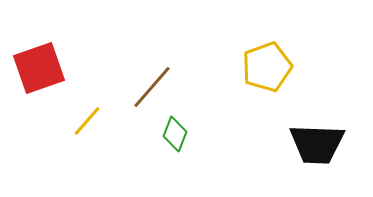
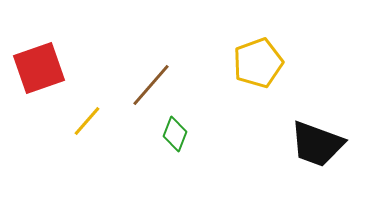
yellow pentagon: moved 9 px left, 4 px up
brown line: moved 1 px left, 2 px up
black trapezoid: rotated 18 degrees clockwise
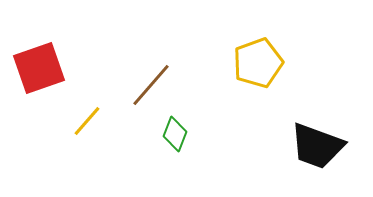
black trapezoid: moved 2 px down
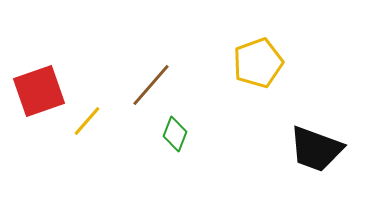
red square: moved 23 px down
black trapezoid: moved 1 px left, 3 px down
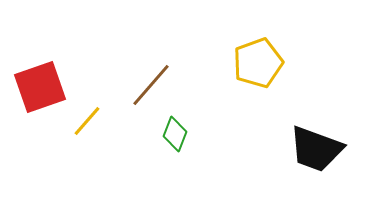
red square: moved 1 px right, 4 px up
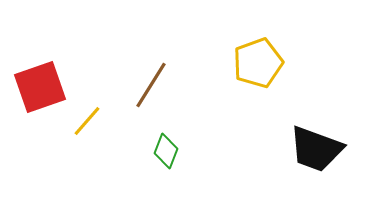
brown line: rotated 9 degrees counterclockwise
green diamond: moved 9 px left, 17 px down
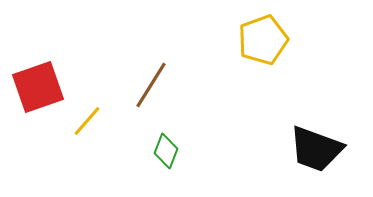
yellow pentagon: moved 5 px right, 23 px up
red square: moved 2 px left
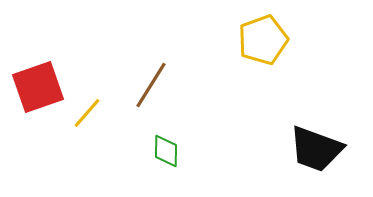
yellow line: moved 8 px up
green diamond: rotated 20 degrees counterclockwise
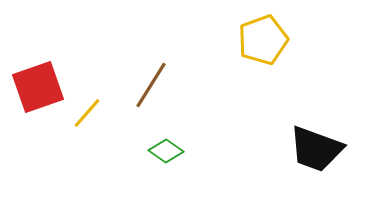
green diamond: rotated 56 degrees counterclockwise
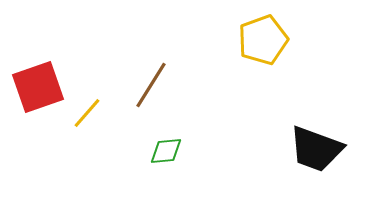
green diamond: rotated 40 degrees counterclockwise
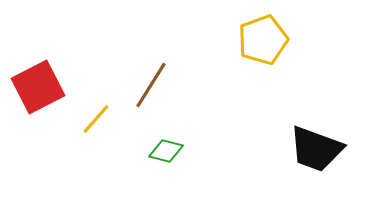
red square: rotated 8 degrees counterclockwise
yellow line: moved 9 px right, 6 px down
green diamond: rotated 20 degrees clockwise
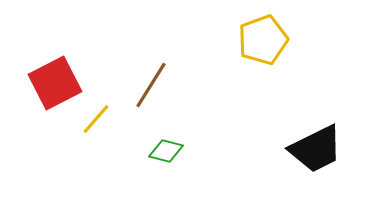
red square: moved 17 px right, 4 px up
black trapezoid: rotated 46 degrees counterclockwise
